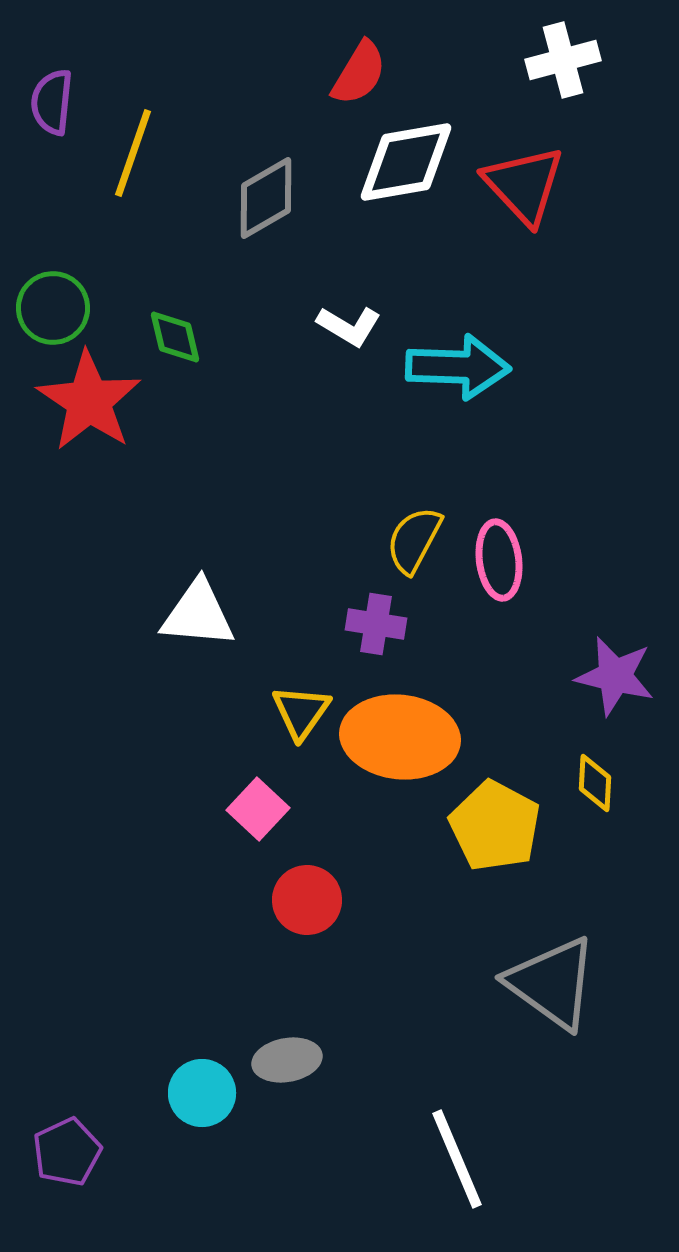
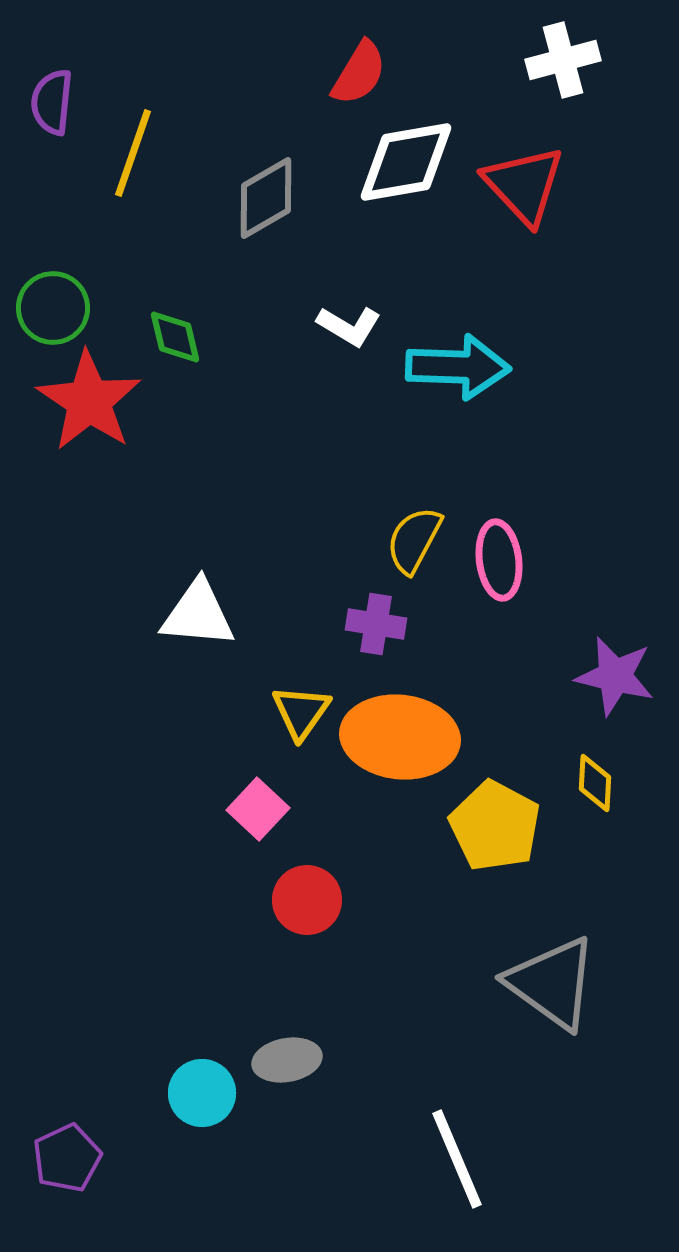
purple pentagon: moved 6 px down
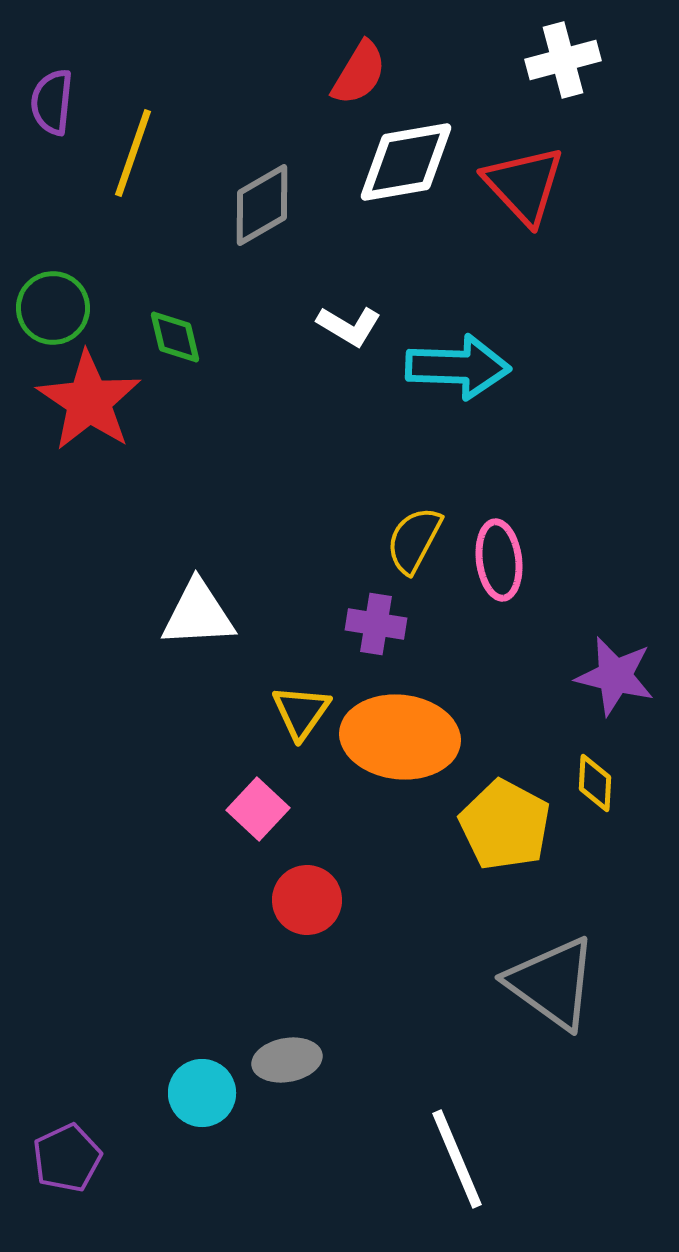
gray diamond: moved 4 px left, 7 px down
white triangle: rotated 8 degrees counterclockwise
yellow pentagon: moved 10 px right, 1 px up
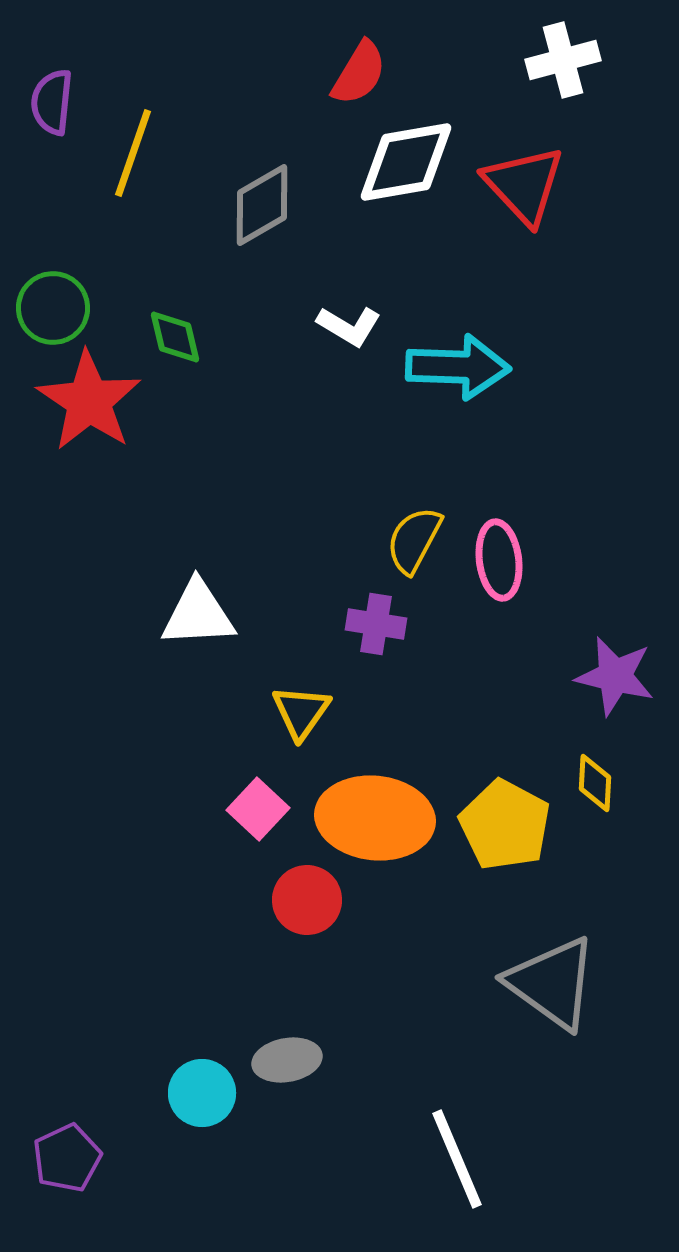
orange ellipse: moved 25 px left, 81 px down
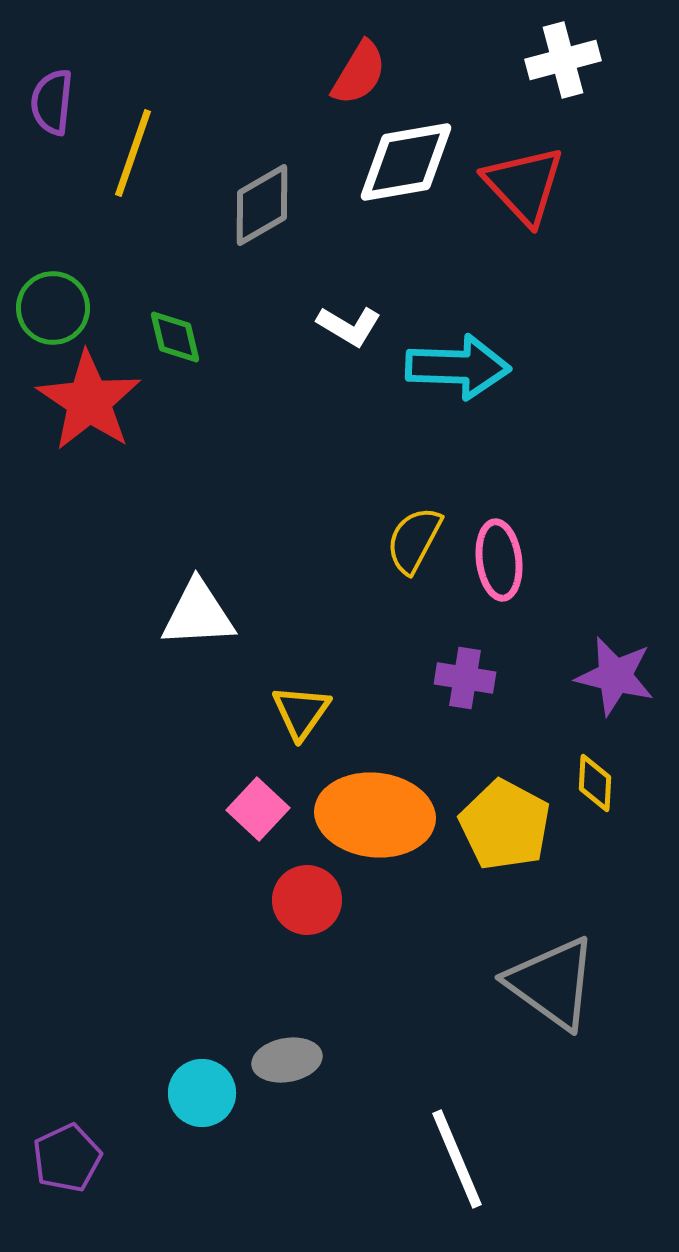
purple cross: moved 89 px right, 54 px down
orange ellipse: moved 3 px up
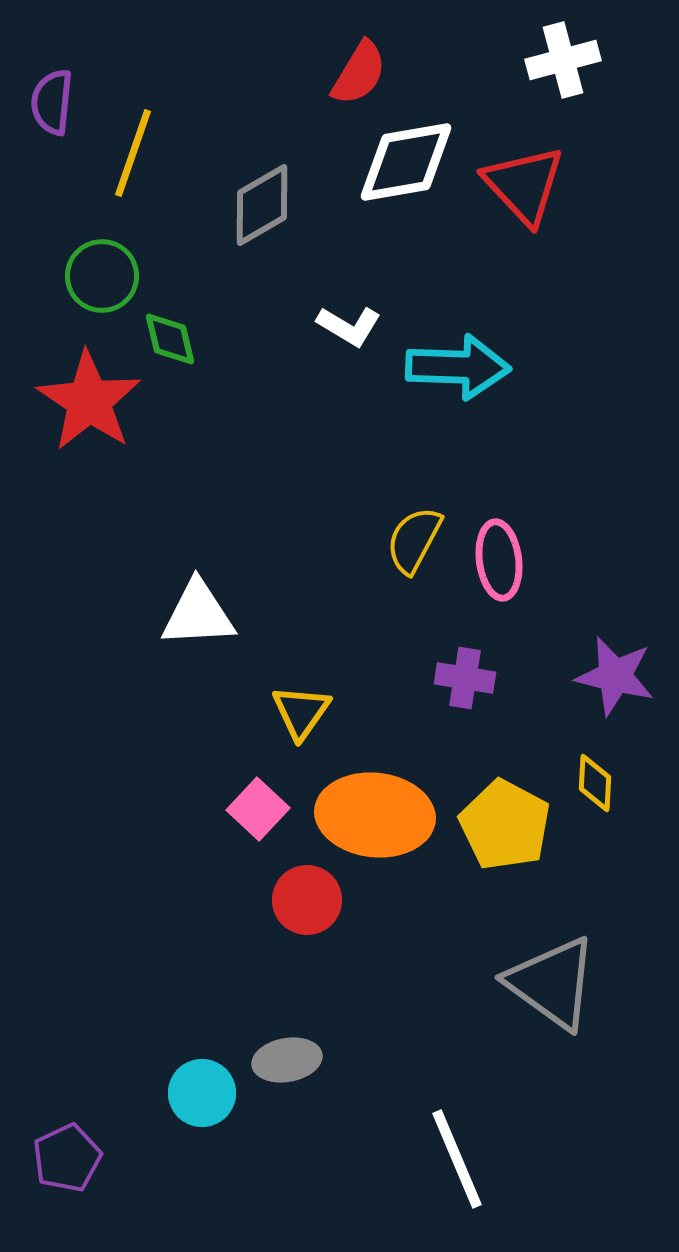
green circle: moved 49 px right, 32 px up
green diamond: moved 5 px left, 2 px down
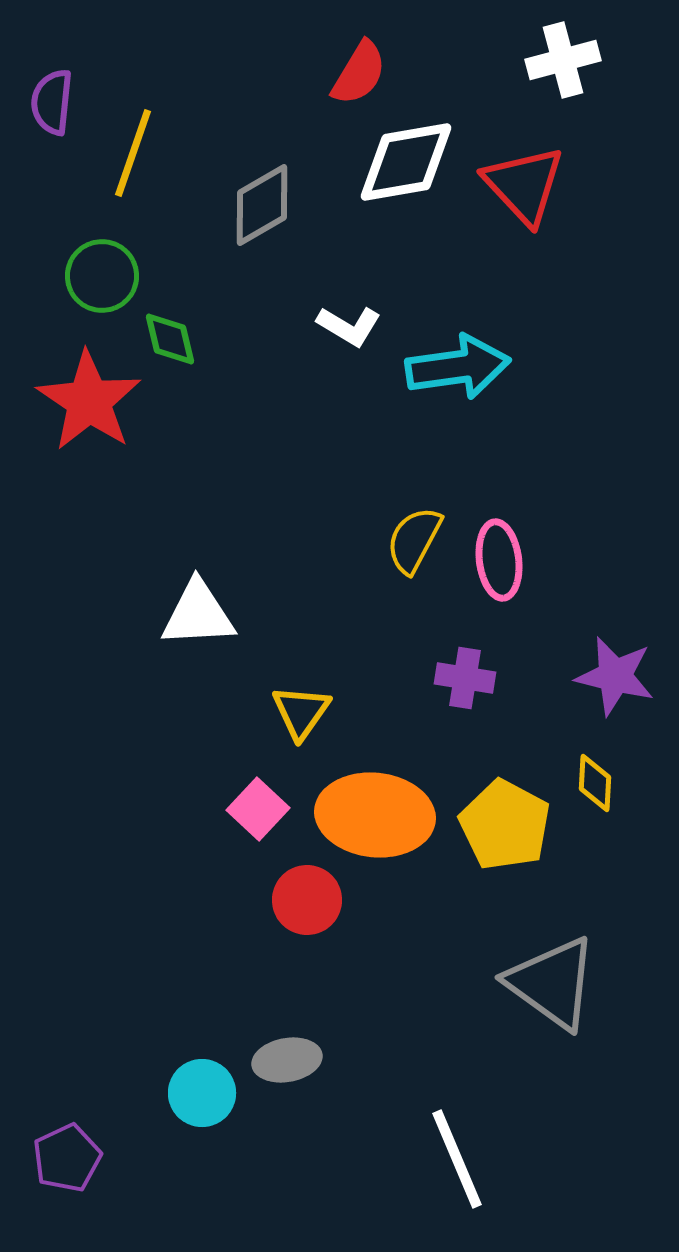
cyan arrow: rotated 10 degrees counterclockwise
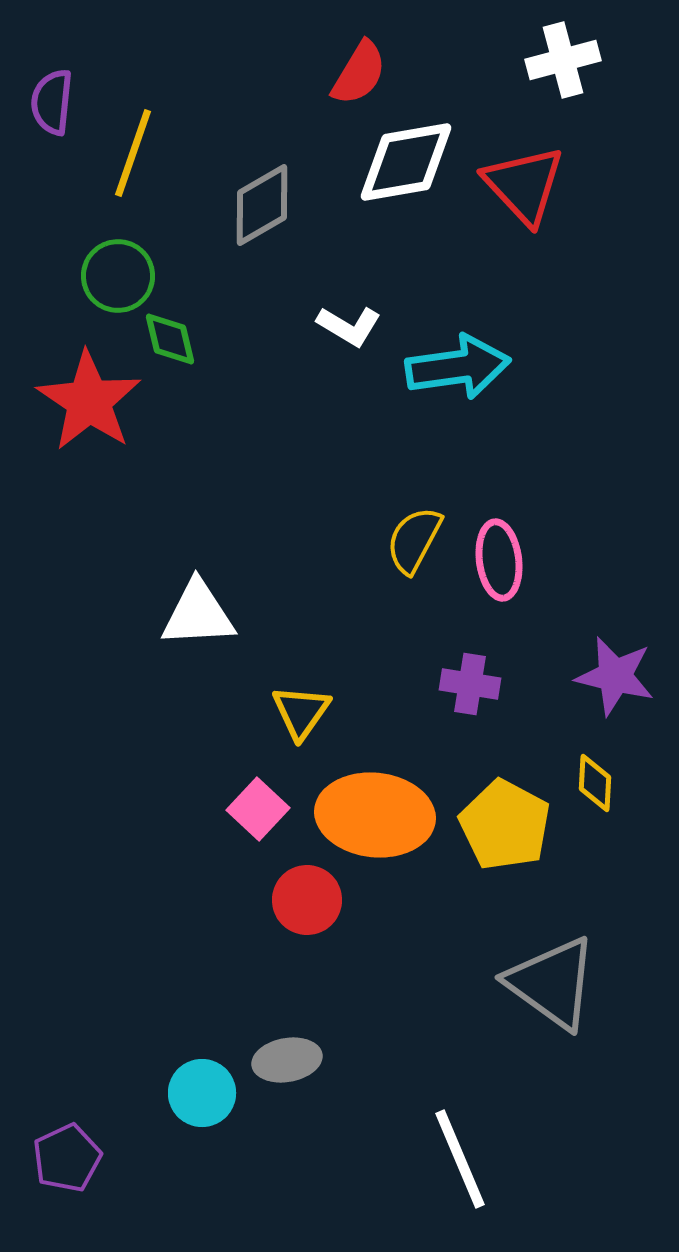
green circle: moved 16 px right
purple cross: moved 5 px right, 6 px down
white line: moved 3 px right
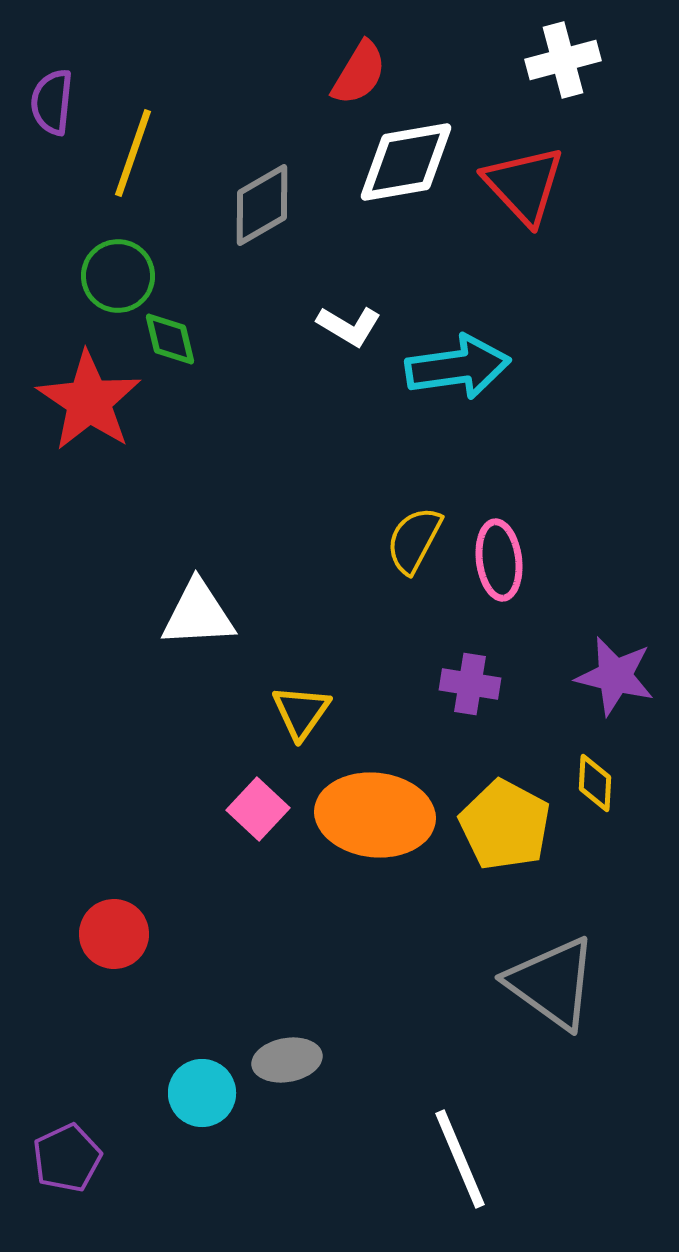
red circle: moved 193 px left, 34 px down
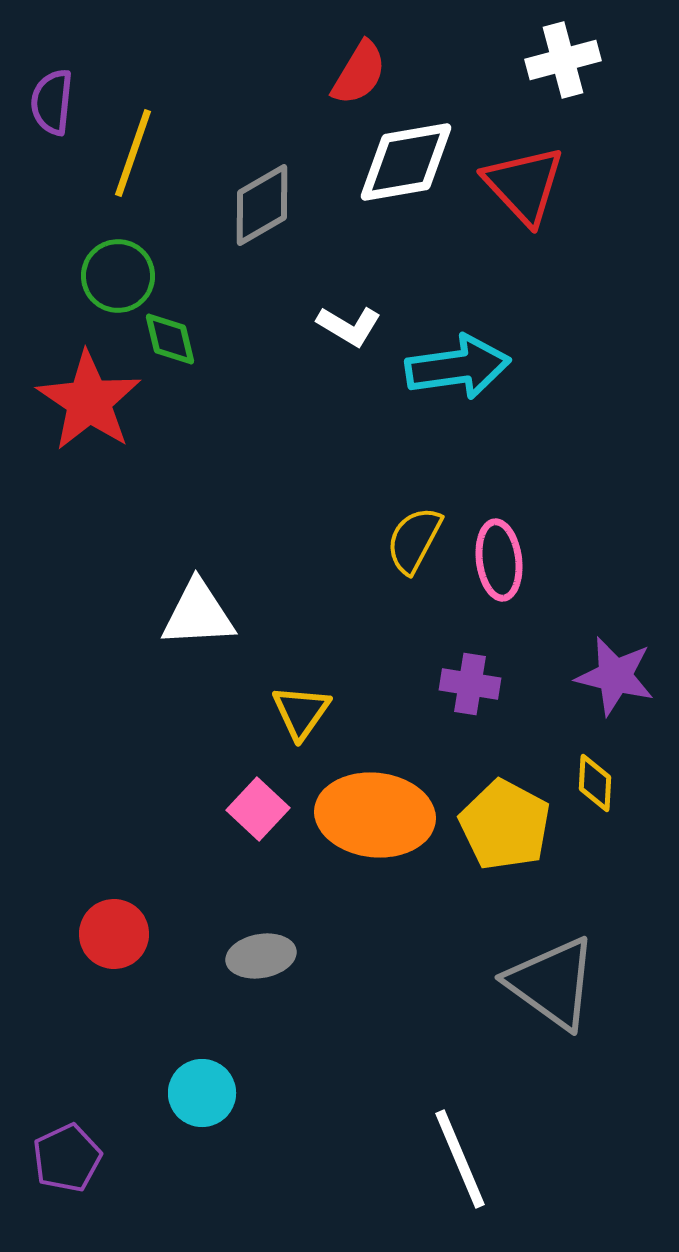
gray ellipse: moved 26 px left, 104 px up
